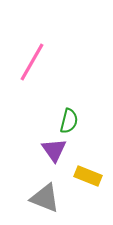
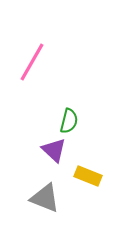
purple triangle: rotated 12 degrees counterclockwise
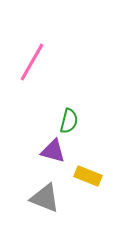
purple triangle: moved 1 px left, 1 px down; rotated 28 degrees counterclockwise
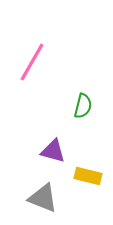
green semicircle: moved 14 px right, 15 px up
yellow rectangle: rotated 8 degrees counterclockwise
gray triangle: moved 2 px left
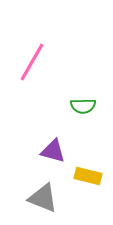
green semicircle: rotated 75 degrees clockwise
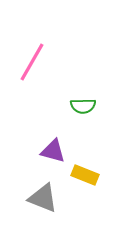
yellow rectangle: moved 3 px left, 1 px up; rotated 8 degrees clockwise
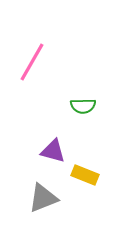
gray triangle: rotated 44 degrees counterclockwise
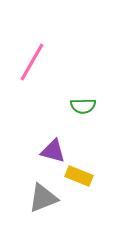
yellow rectangle: moved 6 px left, 1 px down
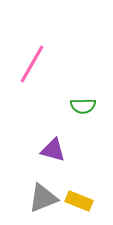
pink line: moved 2 px down
purple triangle: moved 1 px up
yellow rectangle: moved 25 px down
